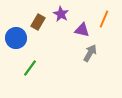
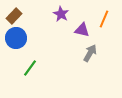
brown rectangle: moved 24 px left, 6 px up; rotated 14 degrees clockwise
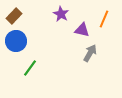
blue circle: moved 3 px down
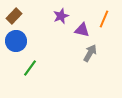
purple star: moved 2 px down; rotated 21 degrees clockwise
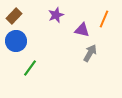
purple star: moved 5 px left, 1 px up
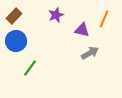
gray arrow: rotated 30 degrees clockwise
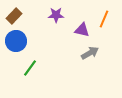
purple star: rotated 21 degrees clockwise
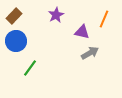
purple star: rotated 28 degrees counterclockwise
purple triangle: moved 2 px down
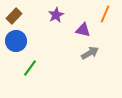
orange line: moved 1 px right, 5 px up
purple triangle: moved 1 px right, 2 px up
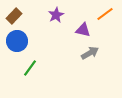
orange line: rotated 30 degrees clockwise
blue circle: moved 1 px right
